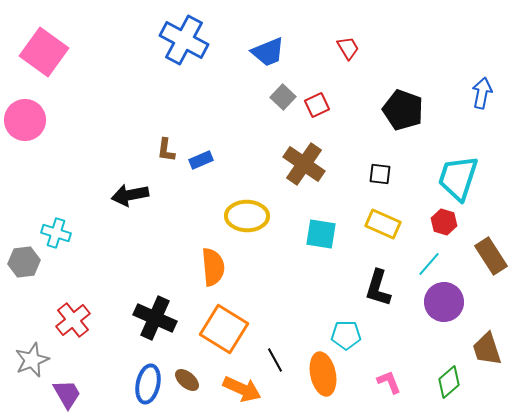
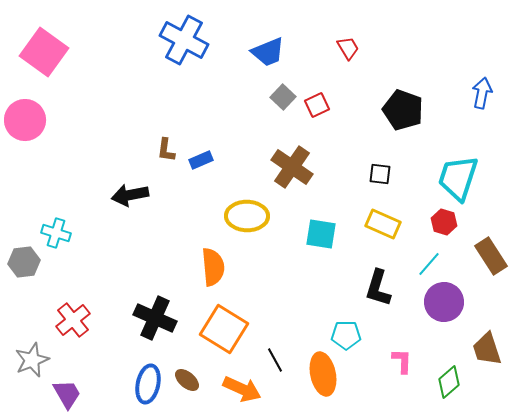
brown cross: moved 12 px left, 3 px down
pink L-shape: moved 13 px right, 21 px up; rotated 24 degrees clockwise
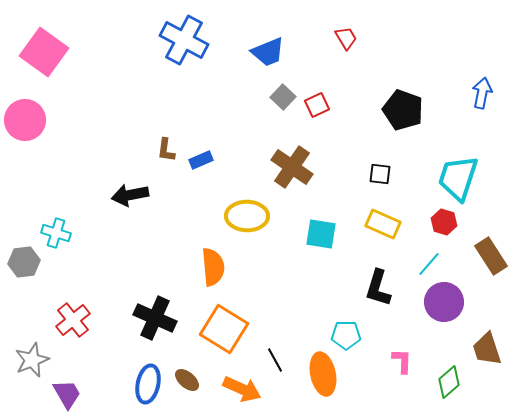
red trapezoid: moved 2 px left, 10 px up
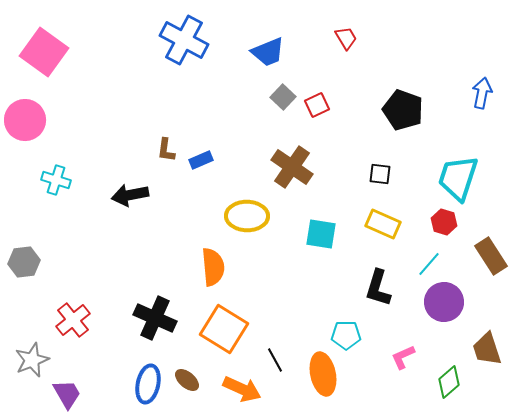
cyan cross: moved 53 px up
pink L-shape: moved 1 px right, 4 px up; rotated 116 degrees counterclockwise
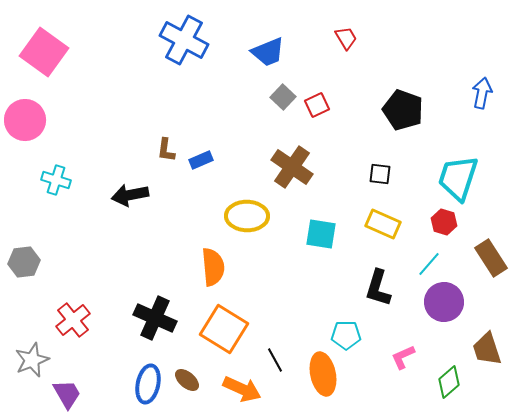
brown rectangle: moved 2 px down
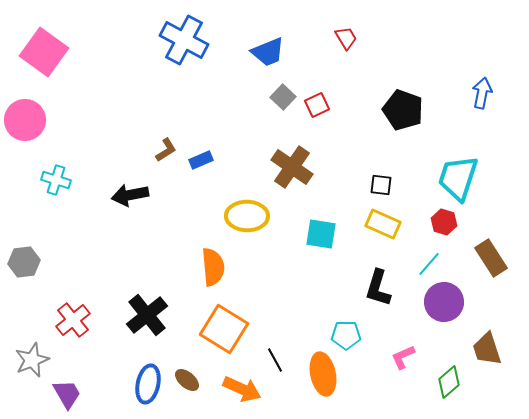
brown L-shape: rotated 130 degrees counterclockwise
black square: moved 1 px right, 11 px down
black cross: moved 8 px left, 3 px up; rotated 27 degrees clockwise
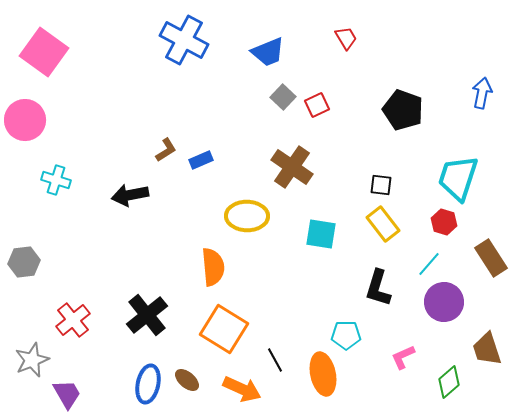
yellow rectangle: rotated 28 degrees clockwise
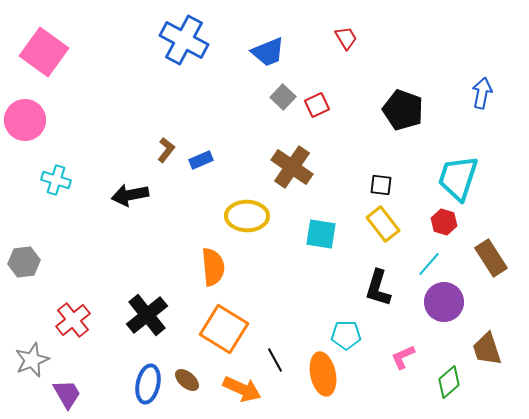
brown L-shape: rotated 20 degrees counterclockwise
